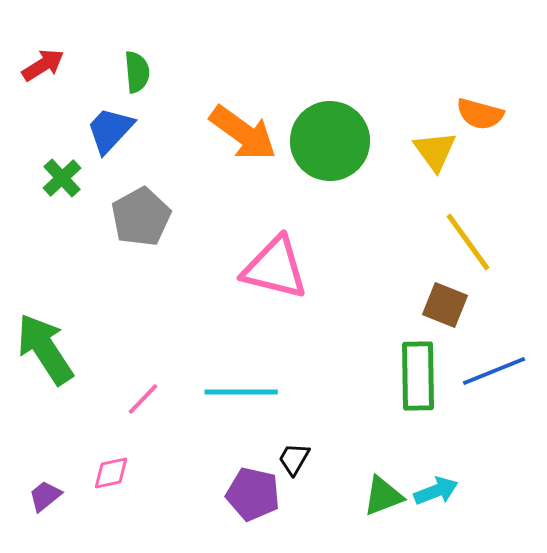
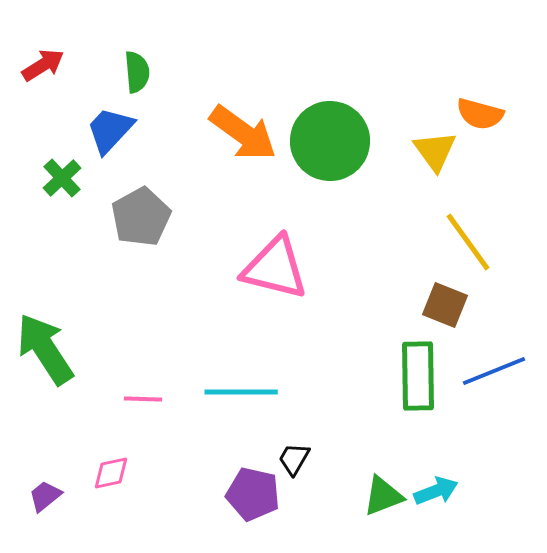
pink line: rotated 48 degrees clockwise
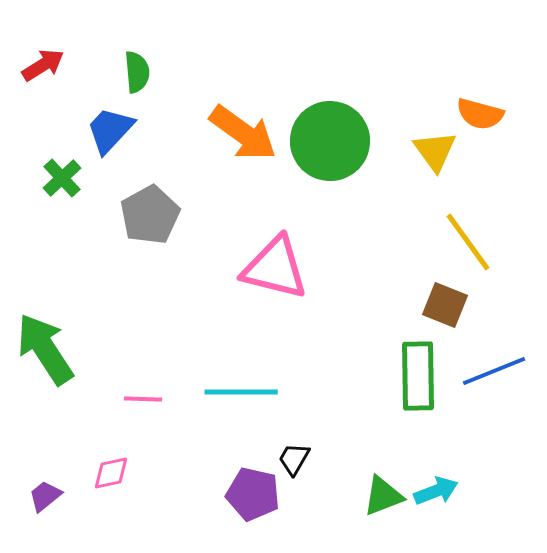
gray pentagon: moved 9 px right, 2 px up
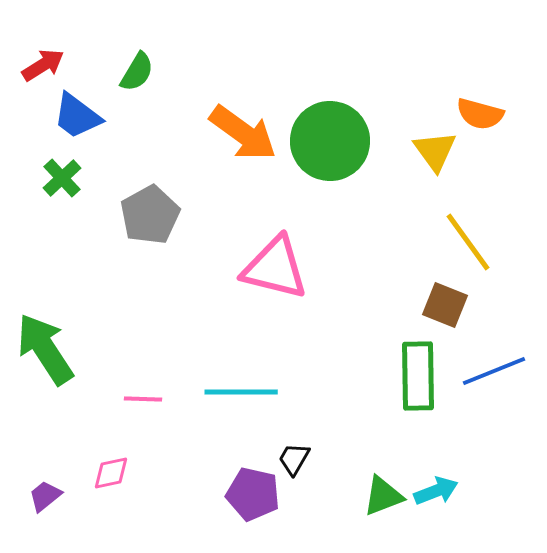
green semicircle: rotated 36 degrees clockwise
blue trapezoid: moved 33 px left, 14 px up; rotated 96 degrees counterclockwise
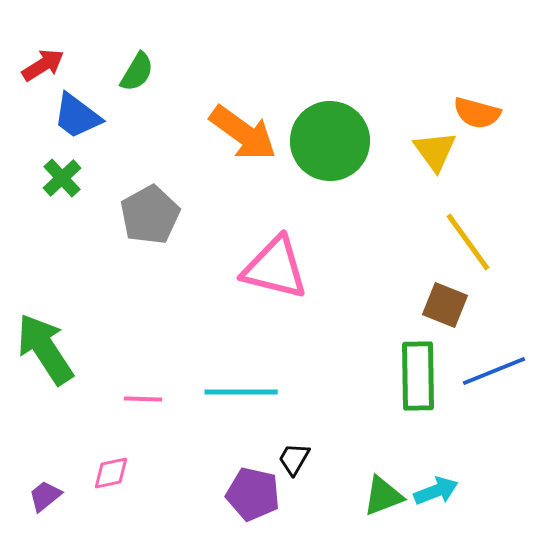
orange semicircle: moved 3 px left, 1 px up
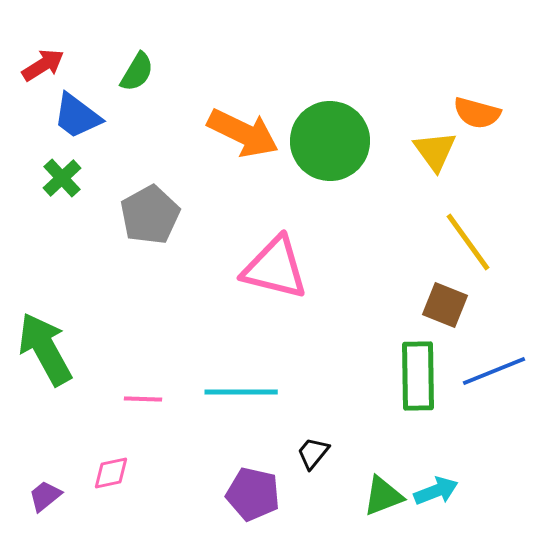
orange arrow: rotated 10 degrees counterclockwise
green arrow: rotated 4 degrees clockwise
black trapezoid: moved 19 px right, 6 px up; rotated 9 degrees clockwise
